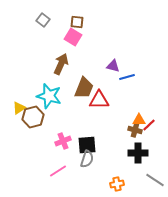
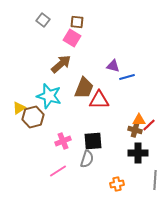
pink square: moved 1 px left, 1 px down
brown arrow: rotated 25 degrees clockwise
black square: moved 6 px right, 4 px up
gray line: rotated 60 degrees clockwise
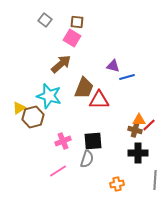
gray square: moved 2 px right
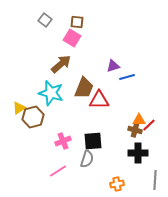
purple triangle: rotated 32 degrees counterclockwise
cyan star: moved 2 px right, 3 px up
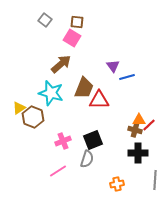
purple triangle: rotated 48 degrees counterclockwise
brown hexagon: rotated 25 degrees counterclockwise
black square: moved 1 px up; rotated 18 degrees counterclockwise
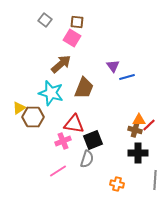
red triangle: moved 25 px left, 24 px down; rotated 10 degrees clockwise
brown hexagon: rotated 20 degrees counterclockwise
orange cross: rotated 24 degrees clockwise
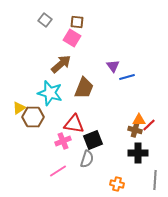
cyan star: moved 1 px left
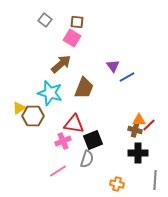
blue line: rotated 14 degrees counterclockwise
brown hexagon: moved 1 px up
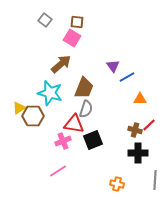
orange triangle: moved 1 px right, 21 px up
gray semicircle: moved 1 px left, 50 px up
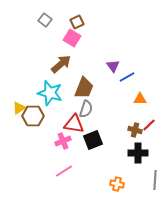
brown square: rotated 32 degrees counterclockwise
pink line: moved 6 px right
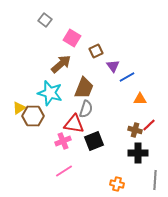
brown square: moved 19 px right, 29 px down
black square: moved 1 px right, 1 px down
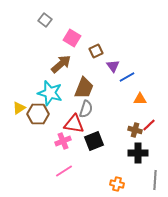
brown hexagon: moved 5 px right, 2 px up
